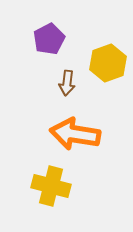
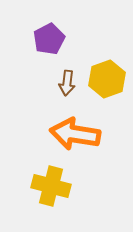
yellow hexagon: moved 1 px left, 16 px down
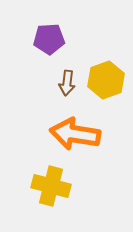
purple pentagon: rotated 24 degrees clockwise
yellow hexagon: moved 1 px left, 1 px down
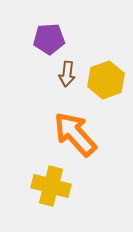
brown arrow: moved 9 px up
orange arrow: rotated 39 degrees clockwise
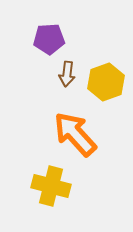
yellow hexagon: moved 2 px down
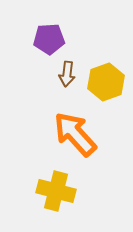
yellow cross: moved 5 px right, 5 px down
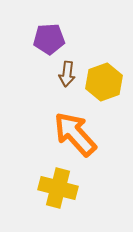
yellow hexagon: moved 2 px left
yellow cross: moved 2 px right, 3 px up
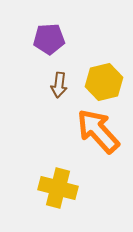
brown arrow: moved 8 px left, 11 px down
yellow hexagon: rotated 6 degrees clockwise
orange arrow: moved 23 px right, 3 px up
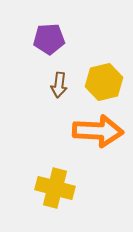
orange arrow: rotated 135 degrees clockwise
yellow cross: moved 3 px left
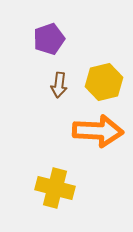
purple pentagon: rotated 16 degrees counterclockwise
